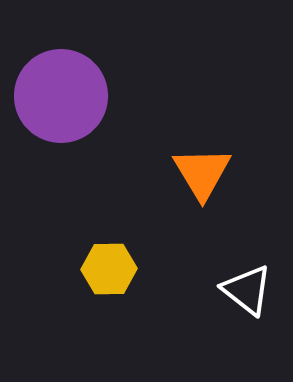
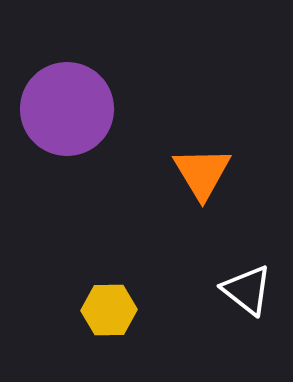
purple circle: moved 6 px right, 13 px down
yellow hexagon: moved 41 px down
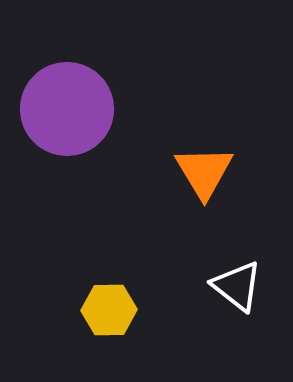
orange triangle: moved 2 px right, 1 px up
white triangle: moved 10 px left, 4 px up
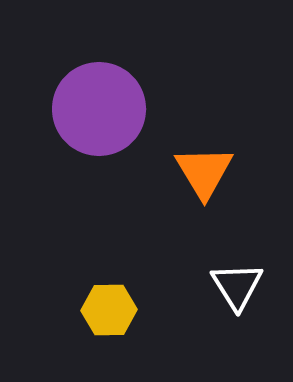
purple circle: moved 32 px right
white triangle: rotated 20 degrees clockwise
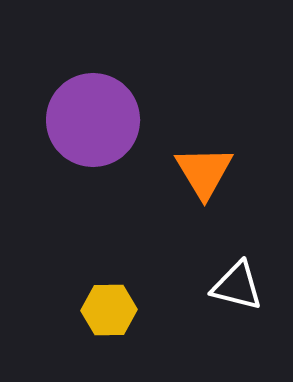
purple circle: moved 6 px left, 11 px down
white triangle: rotated 44 degrees counterclockwise
